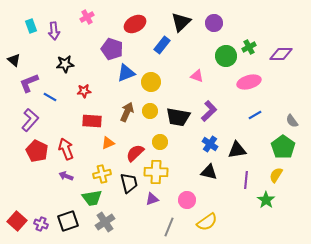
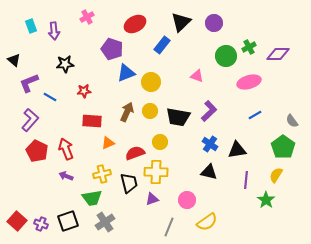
purple diamond at (281, 54): moved 3 px left
red semicircle at (135, 153): rotated 24 degrees clockwise
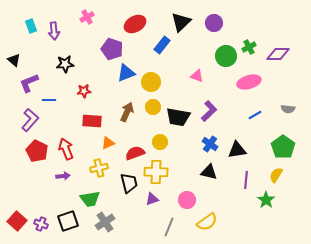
blue line at (50, 97): moved 1 px left, 3 px down; rotated 32 degrees counterclockwise
yellow circle at (150, 111): moved 3 px right, 4 px up
gray semicircle at (292, 121): moved 4 px left, 12 px up; rotated 48 degrees counterclockwise
yellow cross at (102, 174): moved 3 px left, 6 px up
purple arrow at (66, 176): moved 3 px left; rotated 152 degrees clockwise
green trapezoid at (92, 198): moved 2 px left, 1 px down
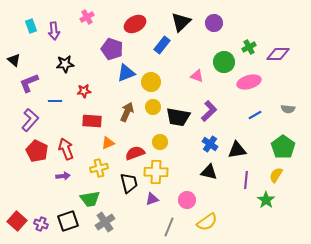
green circle at (226, 56): moved 2 px left, 6 px down
blue line at (49, 100): moved 6 px right, 1 px down
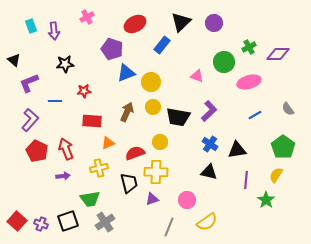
gray semicircle at (288, 109): rotated 48 degrees clockwise
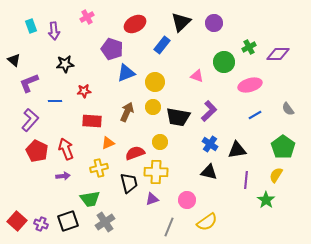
yellow circle at (151, 82): moved 4 px right
pink ellipse at (249, 82): moved 1 px right, 3 px down
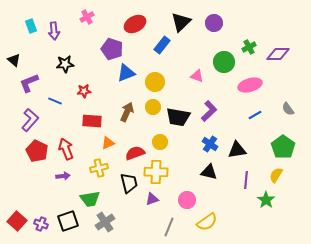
blue line at (55, 101): rotated 24 degrees clockwise
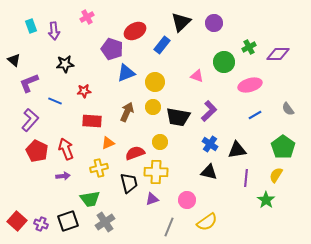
red ellipse at (135, 24): moved 7 px down
purple line at (246, 180): moved 2 px up
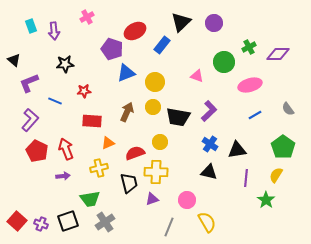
yellow semicircle at (207, 222): rotated 85 degrees counterclockwise
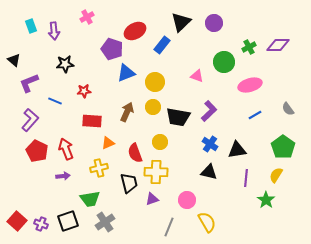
purple diamond at (278, 54): moved 9 px up
red semicircle at (135, 153): rotated 90 degrees counterclockwise
